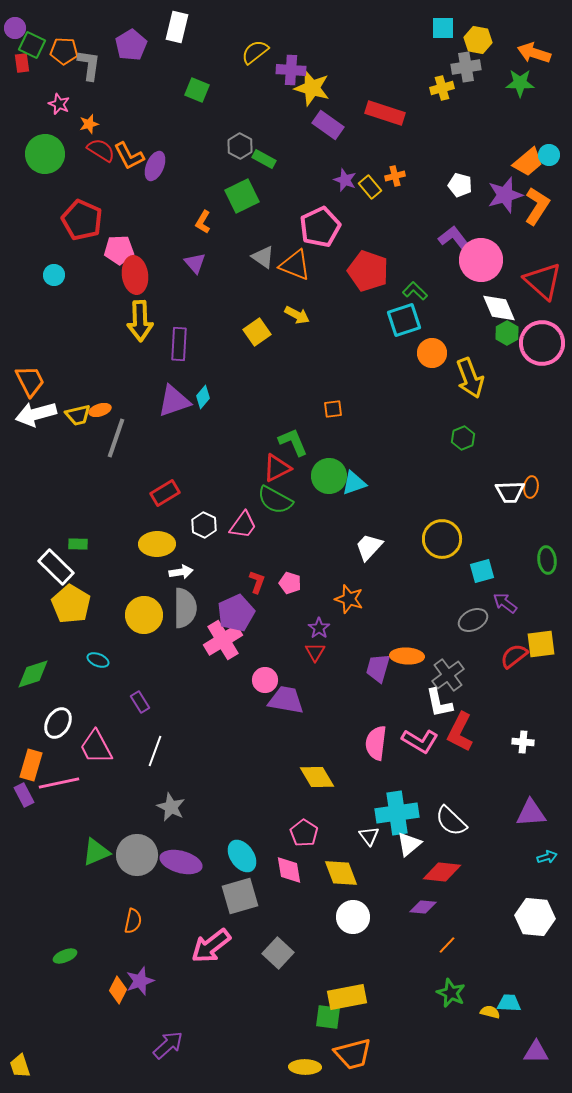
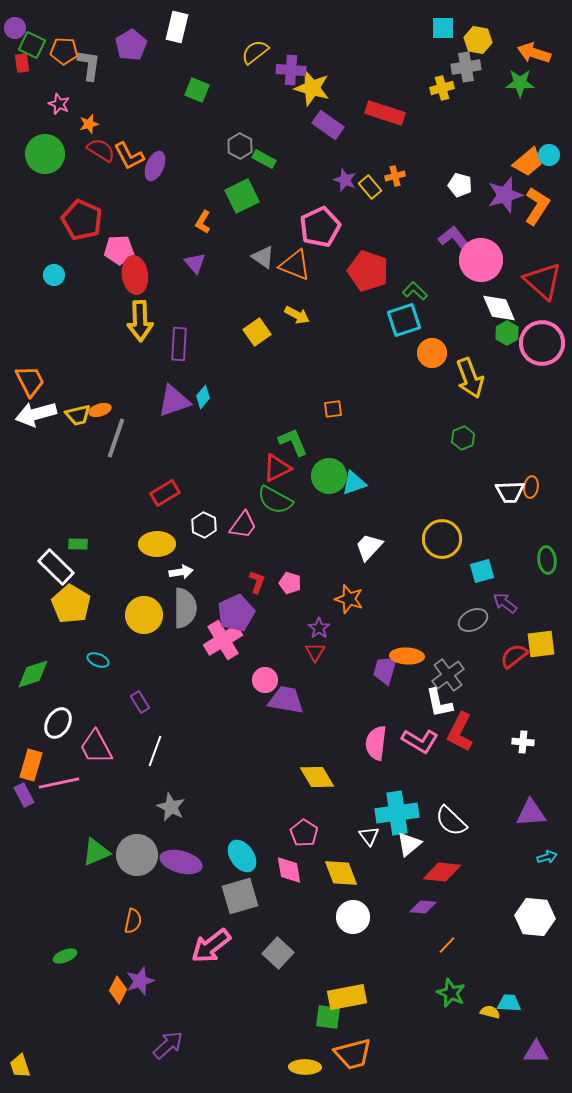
purple trapezoid at (378, 668): moved 7 px right, 2 px down
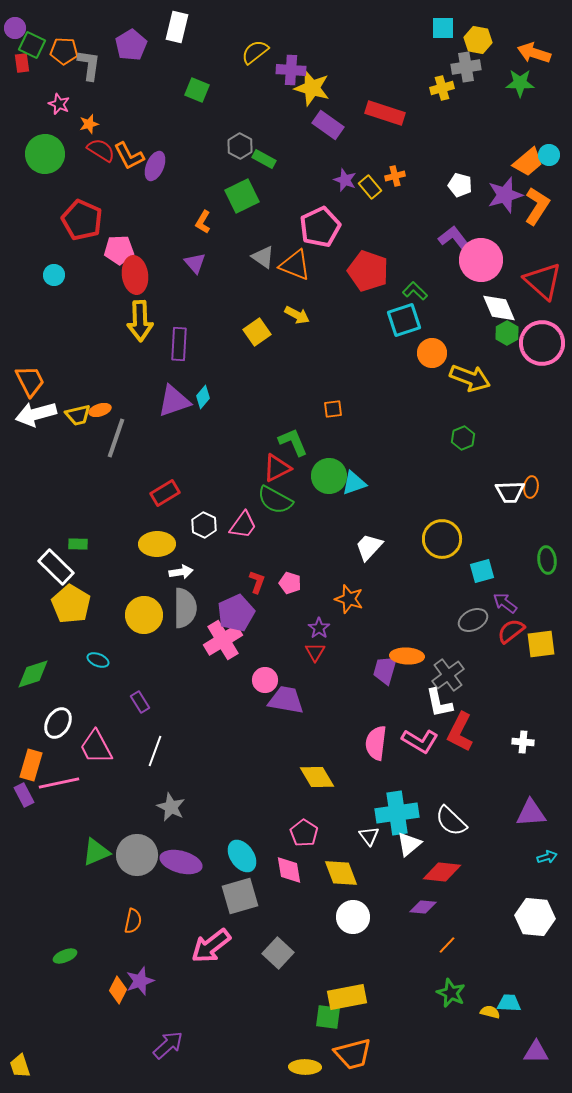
yellow arrow at (470, 378): rotated 48 degrees counterclockwise
red semicircle at (514, 656): moved 3 px left, 25 px up
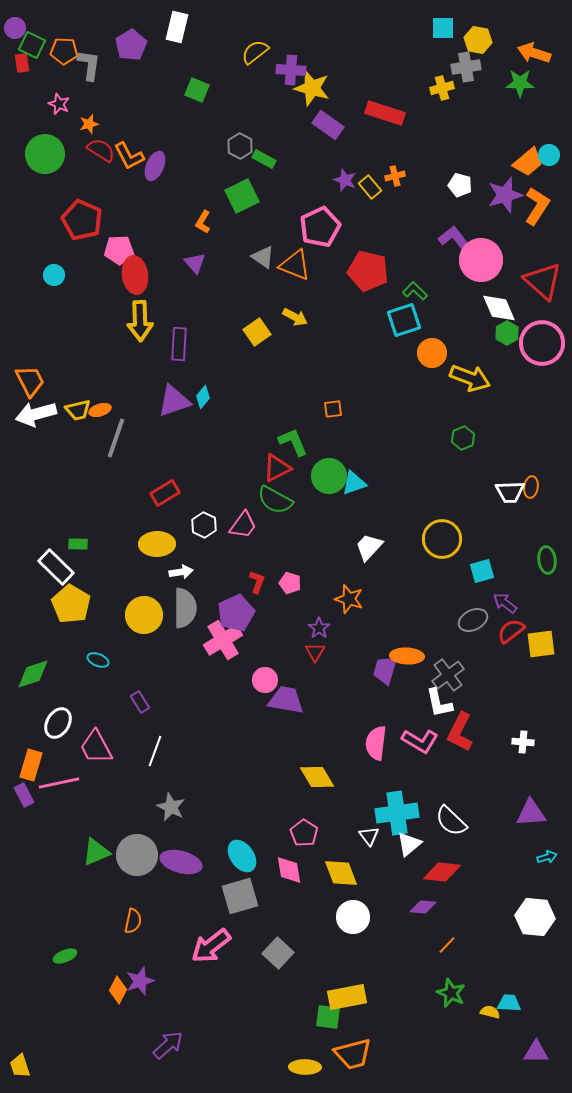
red pentagon at (368, 271): rotated 6 degrees counterclockwise
yellow arrow at (297, 315): moved 2 px left, 2 px down
yellow trapezoid at (78, 415): moved 5 px up
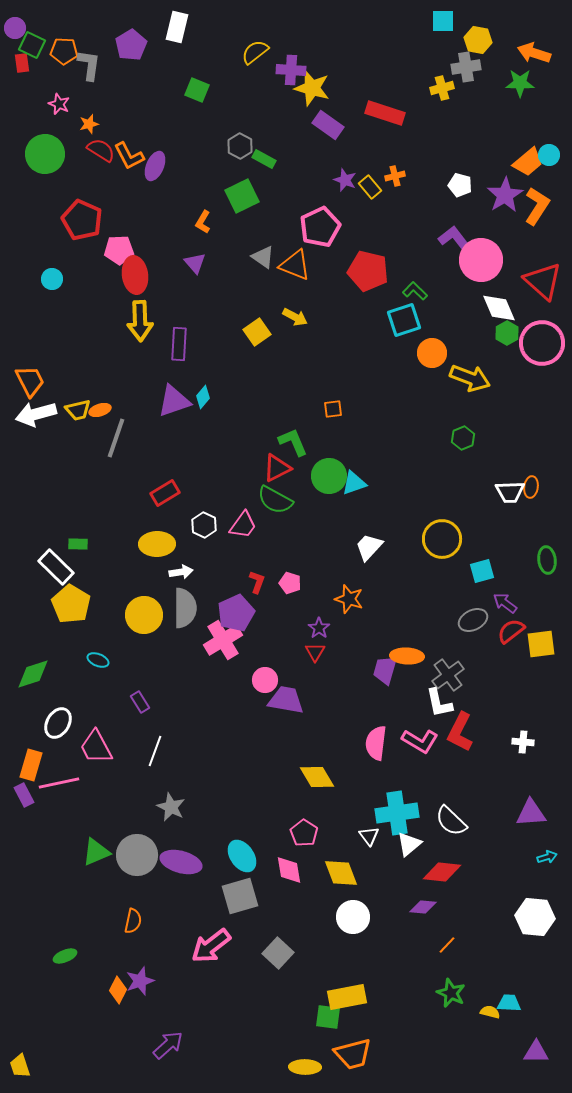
cyan square at (443, 28): moved 7 px up
purple star at (505, 195): rotated 15 degrees counterclockwise
cyan circle at (54, 275): moved 2 px left, 4 px down
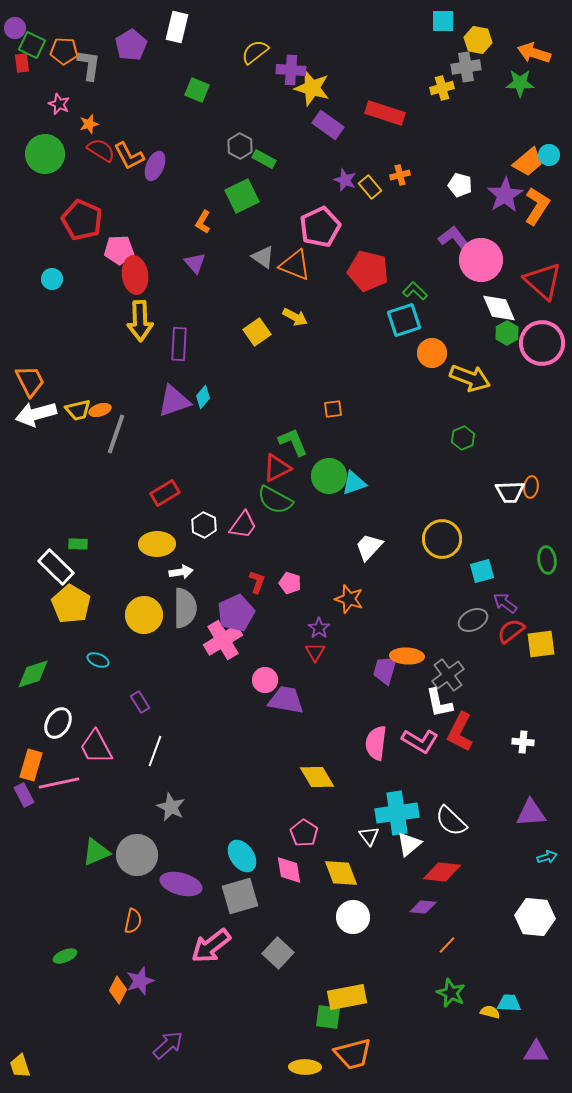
orange cross at (395, 176): moved 5 px right, 1 px up
gray line at (116, 438): moved 4 px up
purple ellipse at (181, 862): moved 22 px down
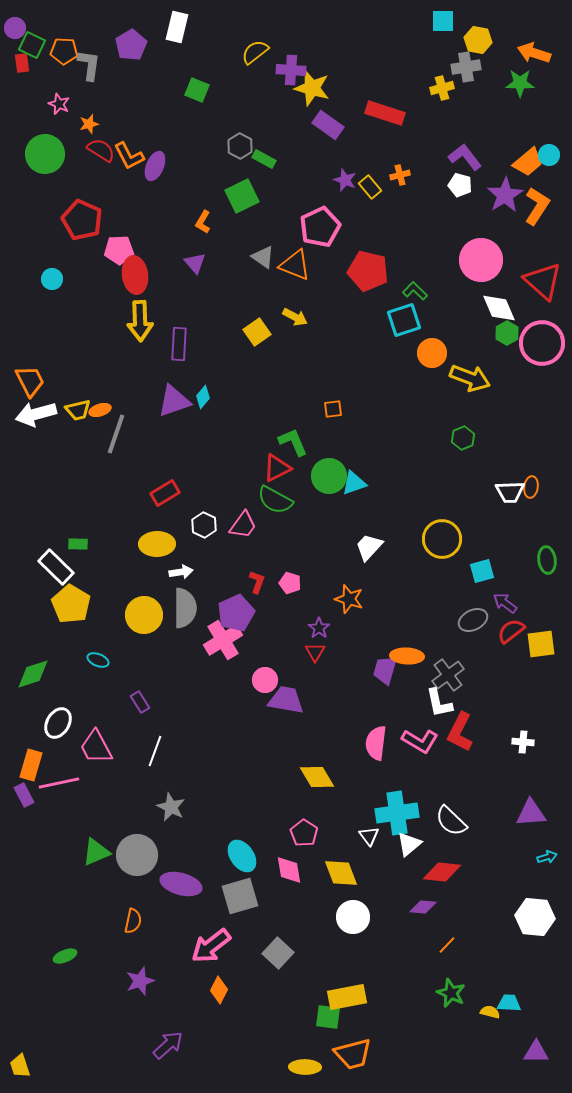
purple L-shape at (455, 239): moved 10 px right, 82 px up
orange diamond at (118, 990): moved 101 px right
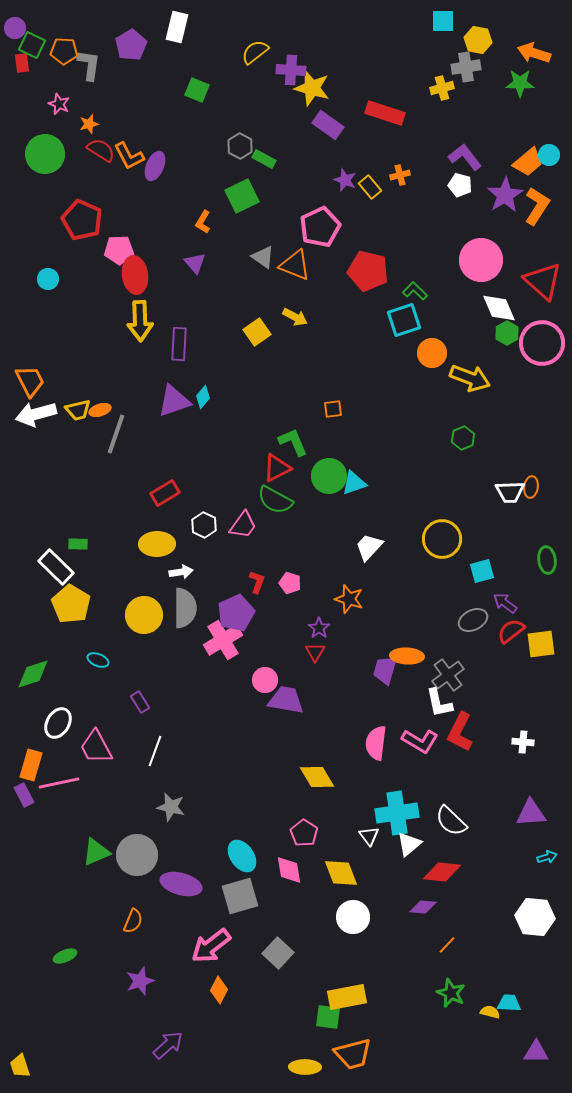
cyan circle at (52, 279): moved 4 px left
gray star at (171, 807): rotated 12 degrees counterclockwise
orange semicircle at (133, 921): rotated 10 degrees clockwise
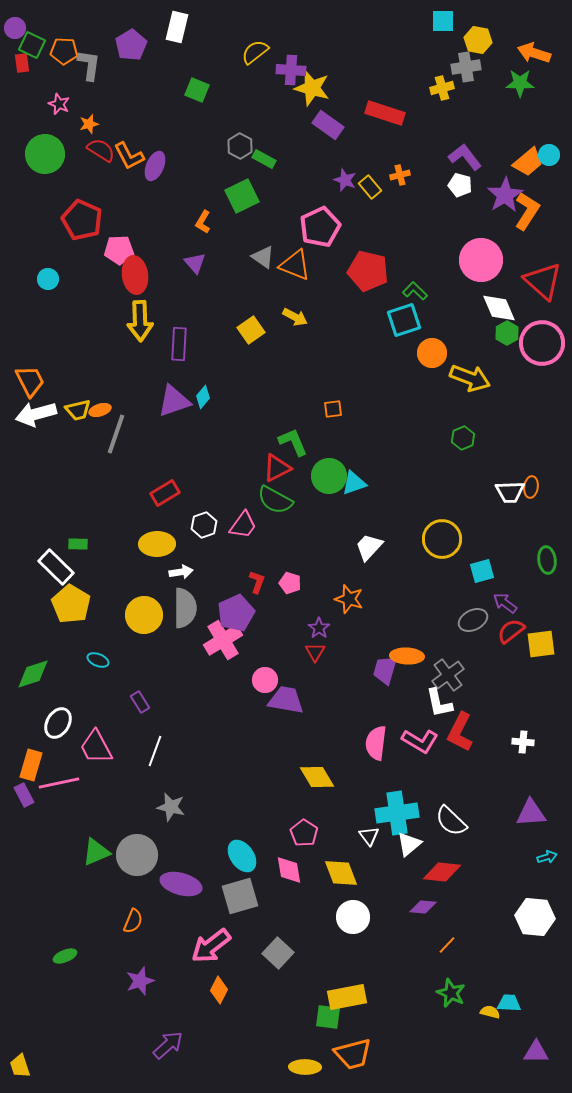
orange L-shape at (537, 206): moved 10 px left, 5 px down
yellow square at (257, 332): moved 6 px left, 2 px up
white hexagon at (204, 525): rotated 15 degrees clockwise
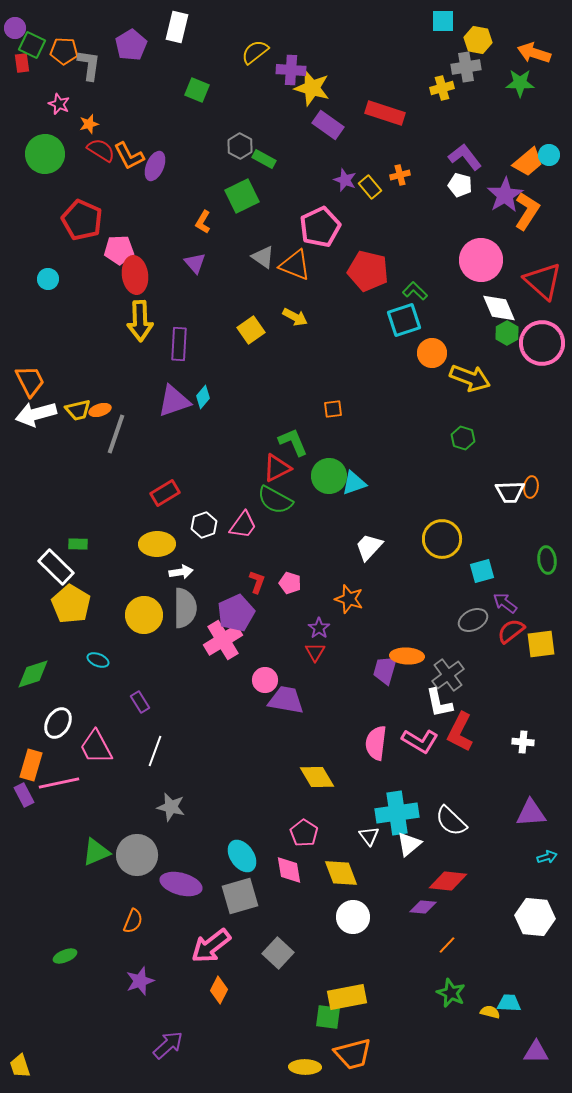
green hexagon at (463, 438): rotated 20 degrees counterclockwise
red diamond at (442, 872): moved 6 px right, 9 px down
